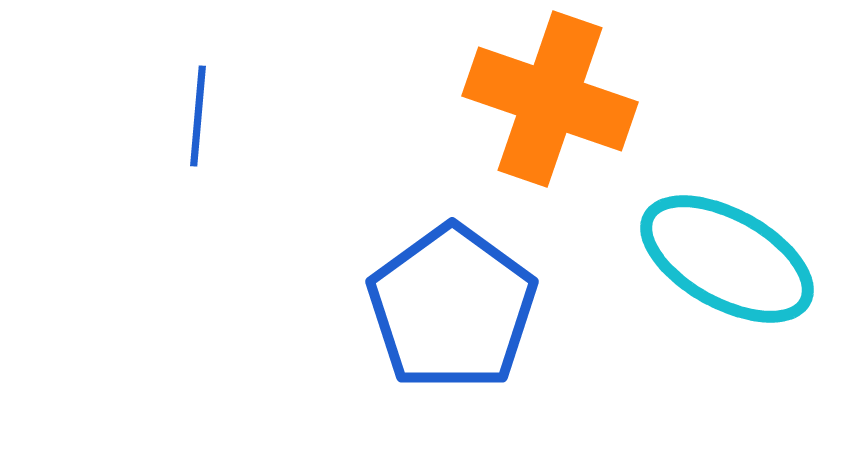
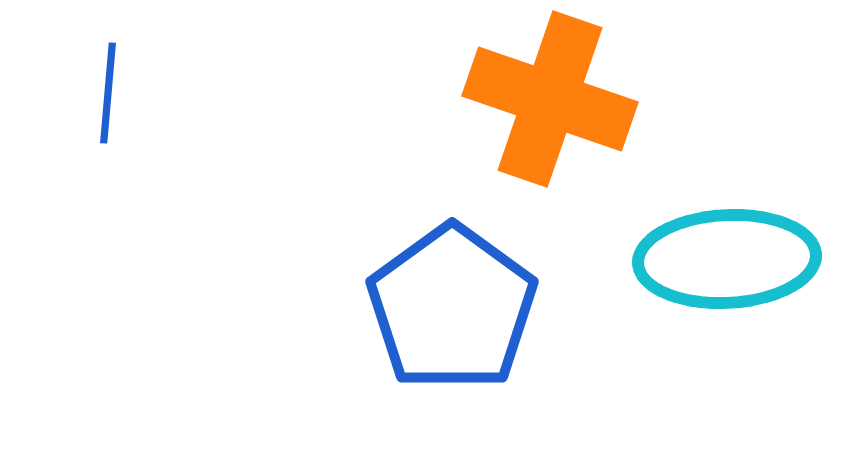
blue line: moved 90 px left, 23 px up
cyan ellipse: rotated 32 degrees counterclockwise
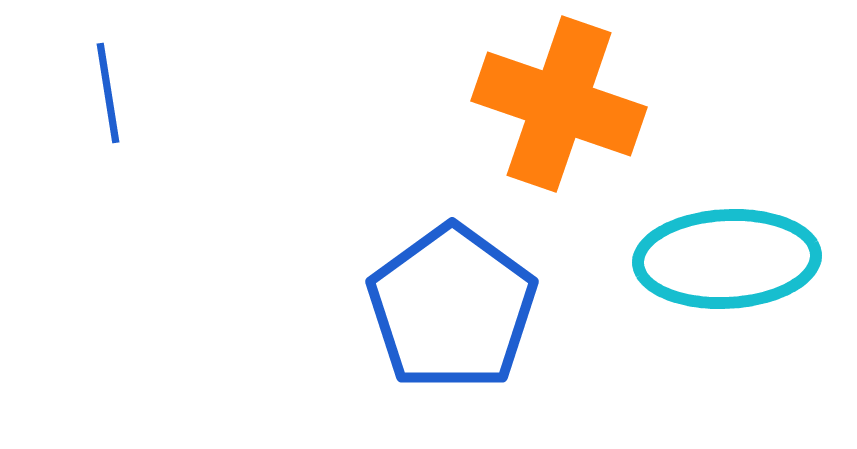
blue line: rotated 14 degrees counterclockwise
orange cross: moved 9 px right, 5 px down
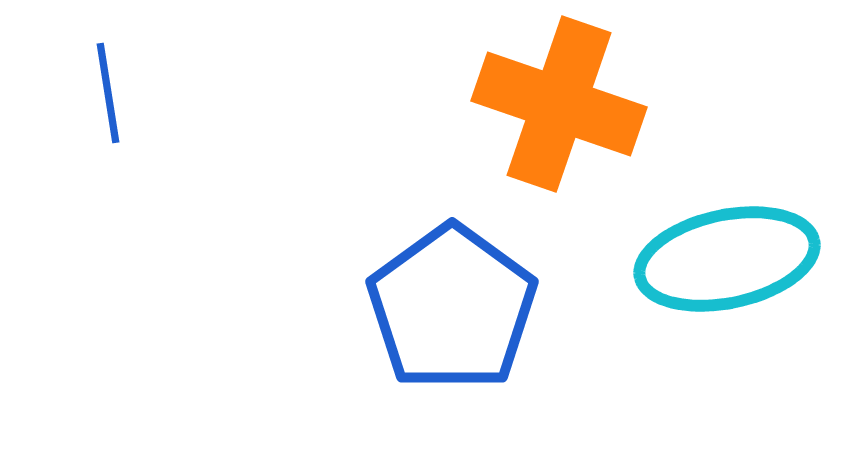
cyan ellipse: rotated 9 degrees counterclockwise
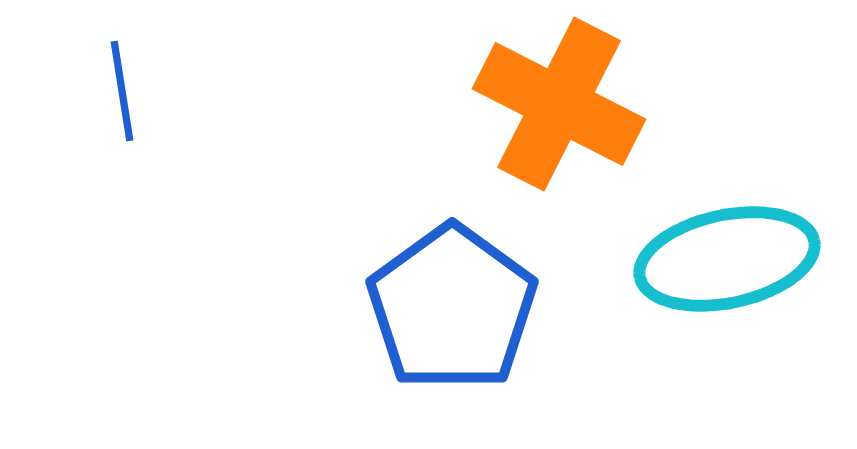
blue line: moved 14 px right, 2 px up
orange cross: rotated 8 degrees clockwise
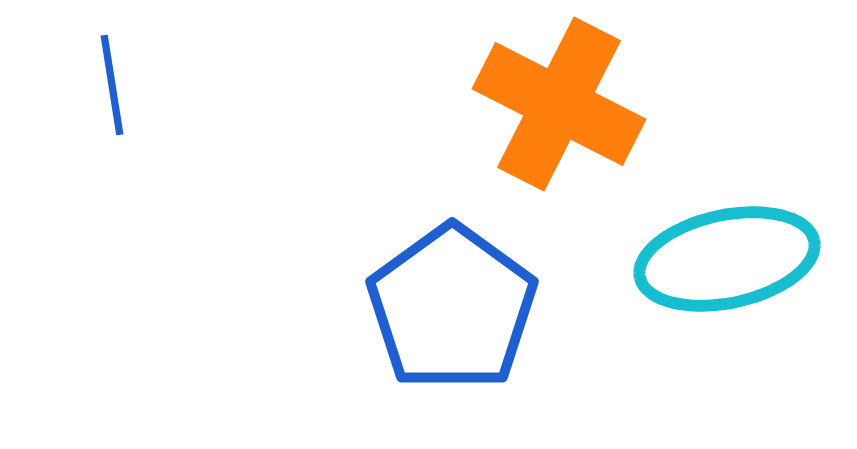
blue line: moved 10 px left, 6 px up
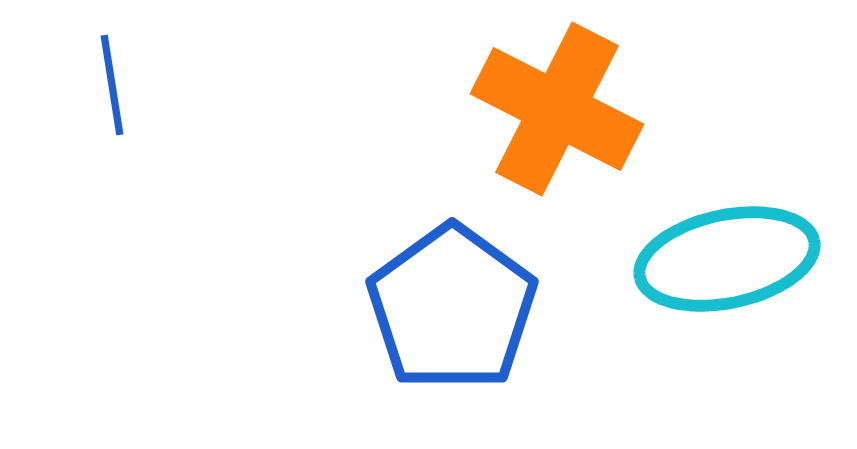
orange cross: moved 2 px left, 5 px down
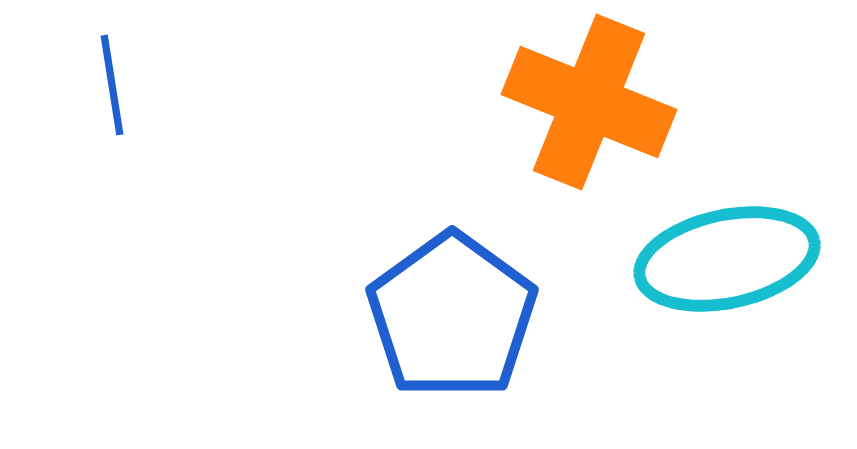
orange cross: moved 32 px right, 7 px up; rotated 5 degrees counterclockwise
blue pentagon: moved 8 px down
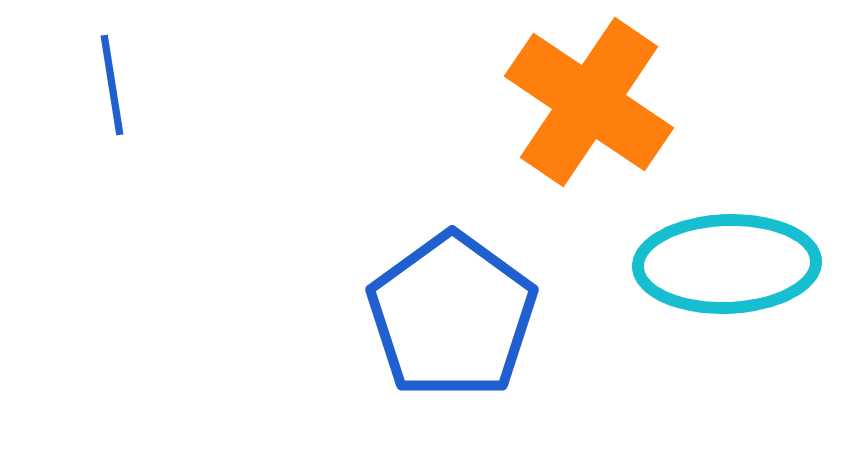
orange cross: rotated 12 degrees clockwise
cyan ellipse: moved 5 px down; rotated 10 degrees clockwise
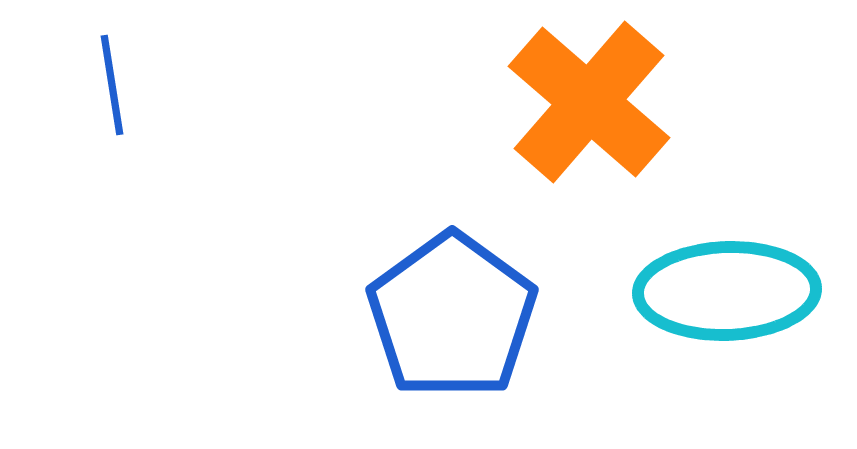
orange cross: rotated 7 degrees clockwise
cyan ellipse: moved 27 px down
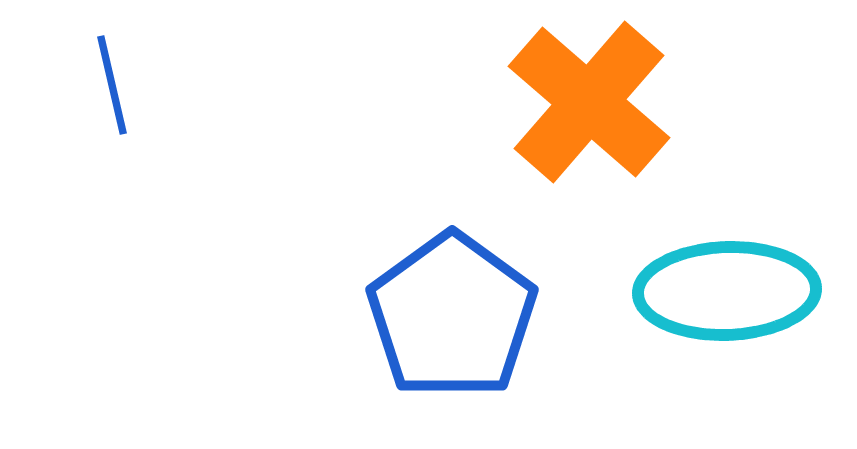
blue line: rotated 4 degrees counterclockwise
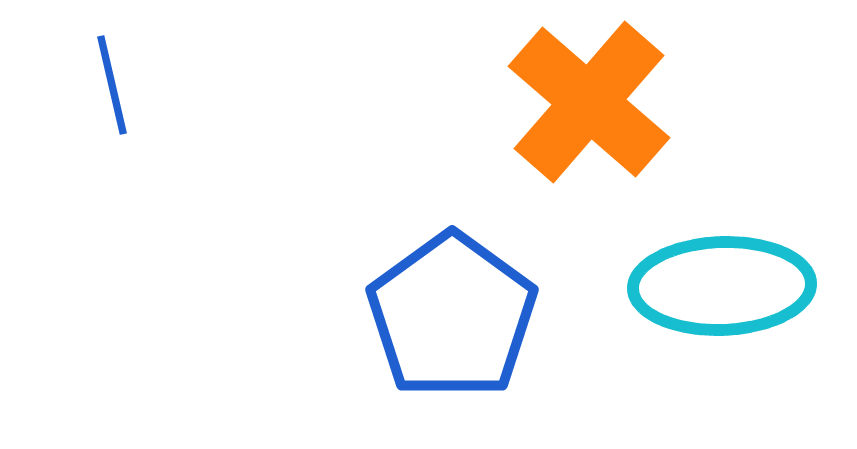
cyan ellipse: moved 5 px left, 5 px up
